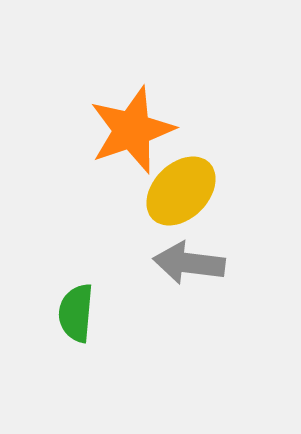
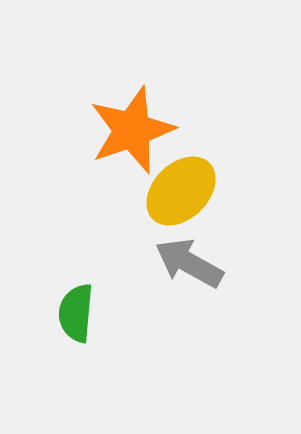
gray arrow: rotated 22 degrees clockwise
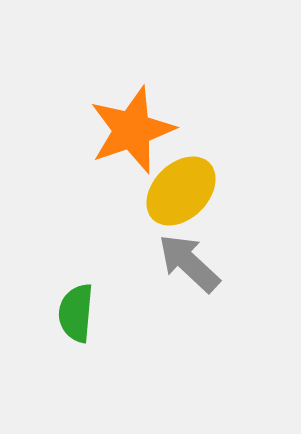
gray arrow: rotated 14 degrees clockwise
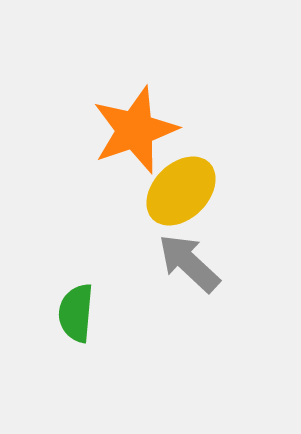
orange star: moved 3 px right
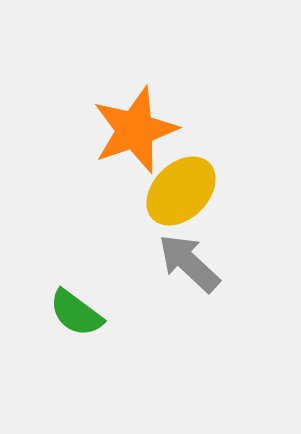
green semicircle: rotated 58 degrees counterclockwise
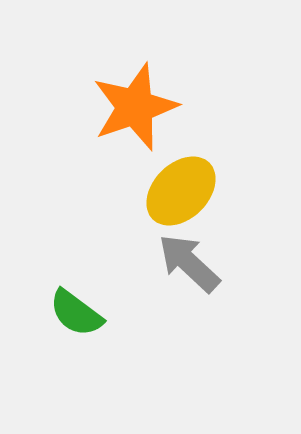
orange star: moved 23 px up
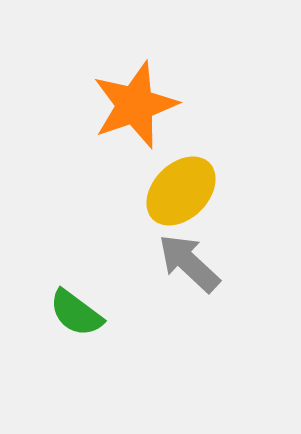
orange star: moved 2 px up
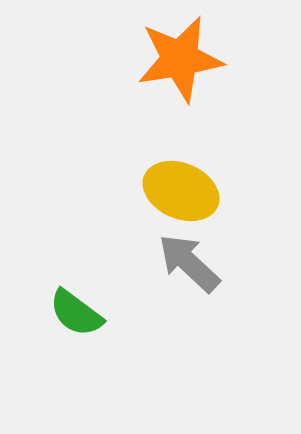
orange star: moved 45 px right, 46 px up; rotated 10 degrees clockwise
yellow ellipse: rotated 68 degrees clockwise
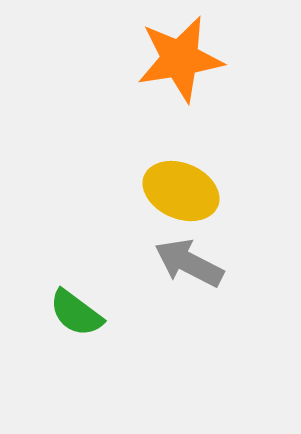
gray arrow: rotated 16 degrees counterclockwise
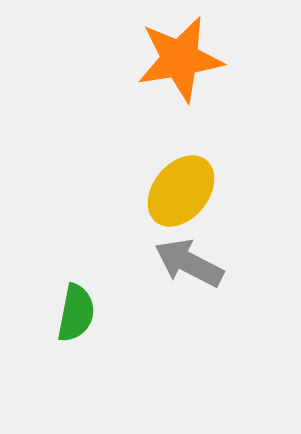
yellow ellipse: rotated 74 degrees counterclockwise
green semicircle: rotated 116 degrees counterclockwise
